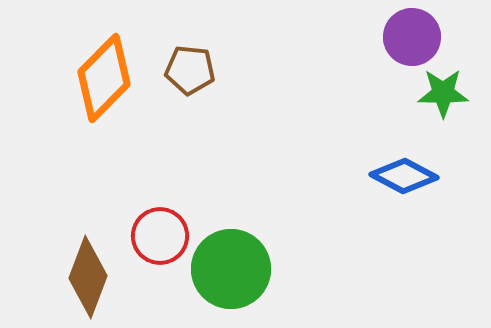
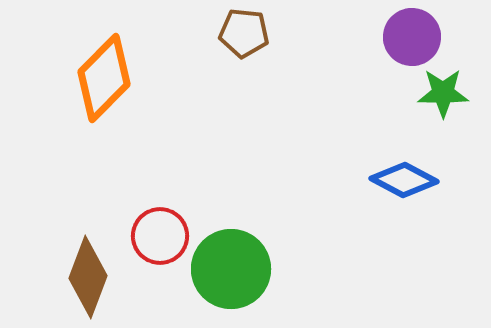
brown pentagon: moved 54 px right, 37 px up
blue diamond: moved 4 px down
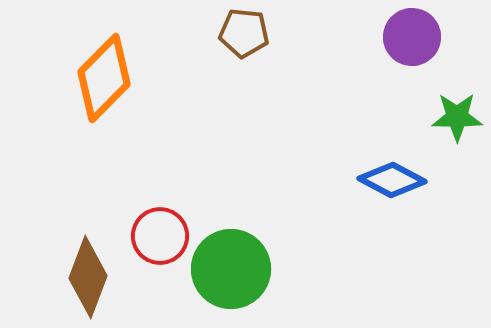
green star: moved 14 px right, 24 px down
blue diamond: moved 12 px left
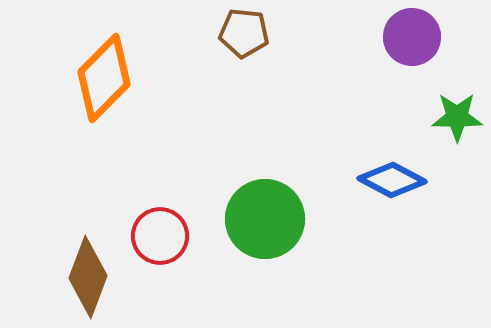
green circle: moved 34 px right, 50 px up
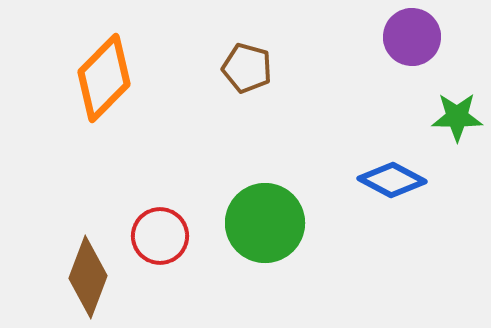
brown pentagon: moved 3 px right, 35 px down; rotated 9 degrees clockwise
green circle: moved 4 px down
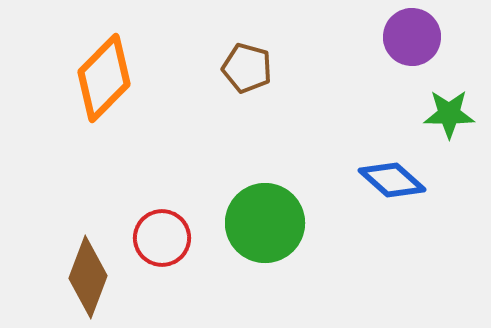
green star: moved 8 px left, 3 px up
blue diamond: rotated 14 degrees clockwise
red circle: moved 2 px right, 2 px down
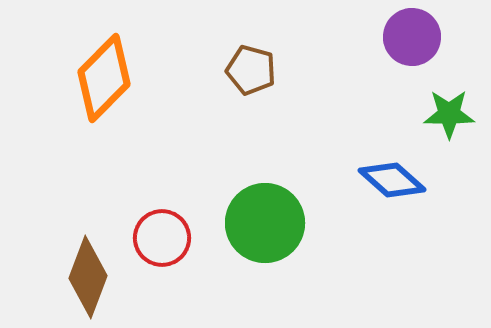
brown pentagon: moved 4 px right, 2 px down
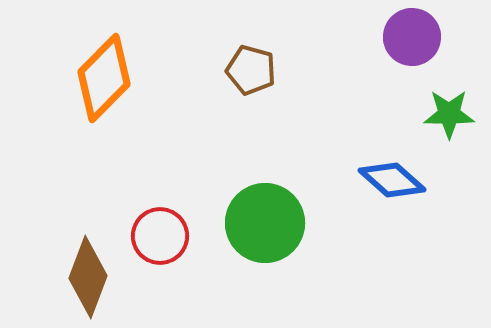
red circle: moved 2 px left, 2 px up
